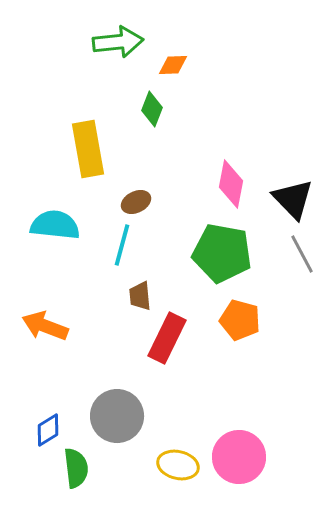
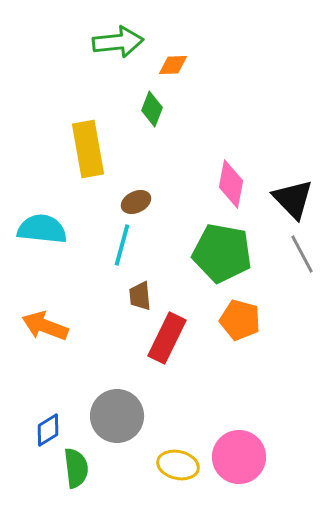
cyan semicircle: moved 13 px left, 4 px down
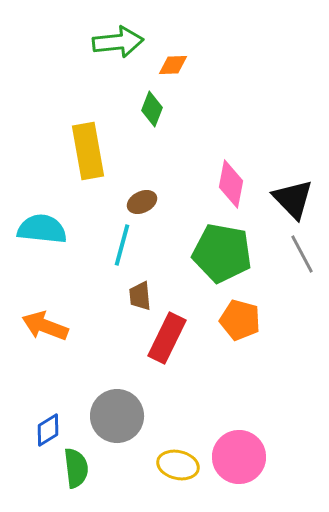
yellow rectangle: moved 2 px down
brown ellipse: moved 6 px right
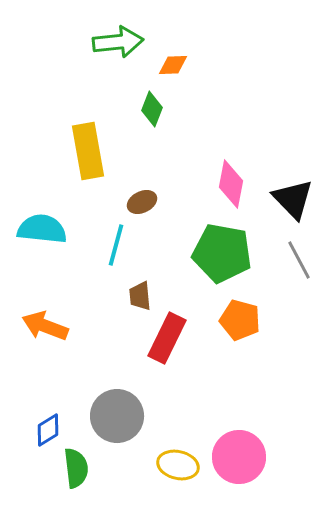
cyan line: moved 6 px left
gray line: moved 3 px left, 6 px down
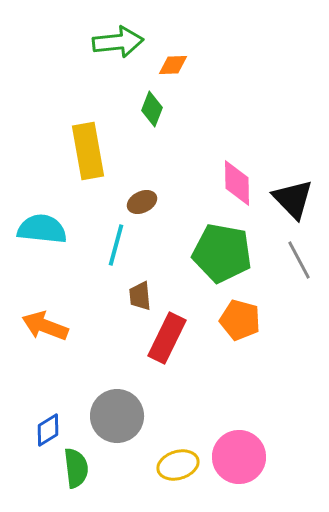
pink diamond: moved 6 px right, 1 px up; rotated 12 degrees counterclockwise
yellow ellipse: rotated 30 degrees counterclockwise
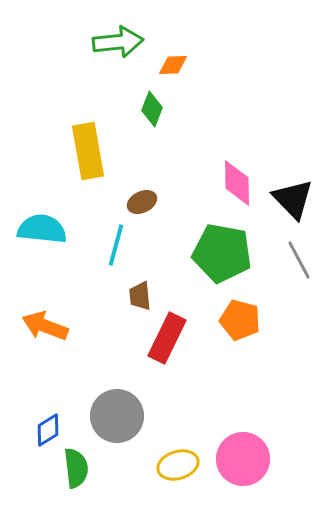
pink circle: moved 4 px right, 2 px down
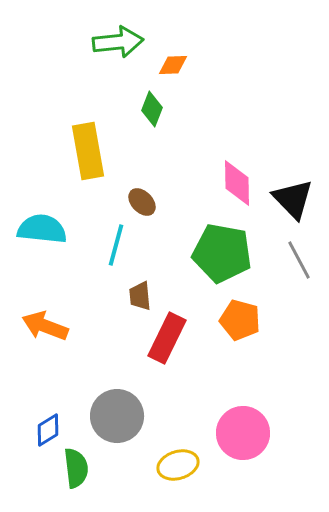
brown ellipse: rotated 72 degrees clockwise
pink circle: moved 26 px up
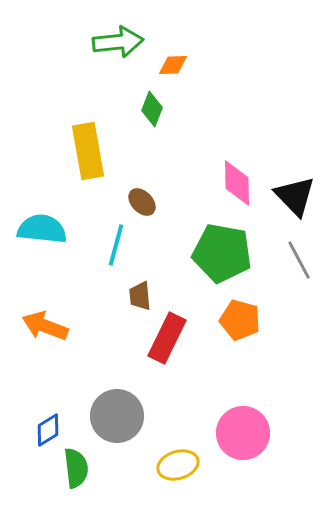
black triangle: moved 2 px right, 3 px up
